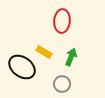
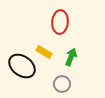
red ellipse: moved 2 px left, 1 px down
black ellipse: moved 1 px up
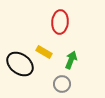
green arrow: moved 3 px down
black ellipse: moved 2 px left, 2 px up
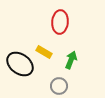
gray circle: moved 3 px left, 2 px down
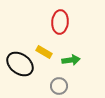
green arrow: rotated 60 degrees clockwise
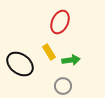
red ellipse: rotated 20 degrees clockwise
yellow rectangle: moved 5 px right; rotated 28 degrees clockwise
gray circle: moved 4 px right
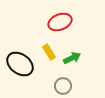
red ellipse: rotated 45 degrees clockwise
green arrow: moved 1 px right, 2 px up; rotated 18 degrees counterclockwise
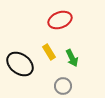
red ellipse: moved 2 px up
green arrow: rotated 90 degrees clockwise
